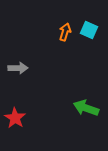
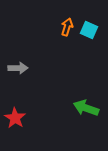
orange arrow: moved 2 px right, 5 px up
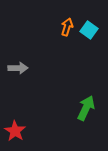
cyan square: rotated 12 degrees clockwise
green arrow: rotated 95 degrees clockwise
red star: moved 13 px down
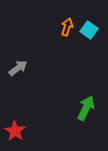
gray arrow: rotated 36 degrees counterclockwise
